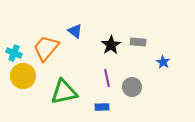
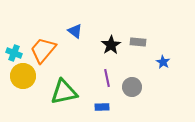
orange trapezoid: moved 3 px left, 2 px down
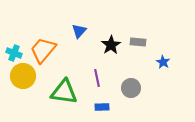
blue triangle: moved 4 px right; rotated 35 degrees clockwise
purple line: moved 10 px left
gray circle: moved 1 px left, 1 px down
green triangle: rotated 20 degrees clockwise
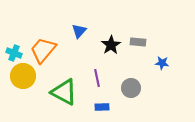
blue star: moved 1 px left, 1 px down; rotated 24 degrees counterclockwise
green triangle: rotated 20 degrees clockwise
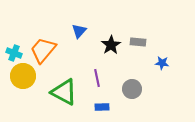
gray circle: moved 1 px right, 1 px down
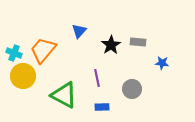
green triangle: moved 3 px down
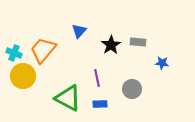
green triangle: moved 4 px right, 3 px down
blue rectangle: moved 2 px left, 3 px up
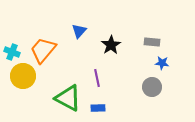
gray rectangle: moved 14 px right
cyan cross: moved 2 px left, 1 px up
gray circle: moved 20 px right, 2 px up
blue rectangle: moved 2 px left, 4 px down
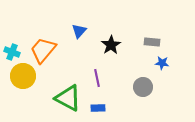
gray circle: moved 9 px left
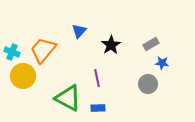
gray rectangle: moved 1 px left, 2 px down; rotated 35 degrees counterclockwise
gray circle: moved 5 px right, 3 px up
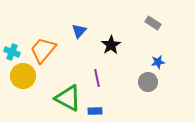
gray rectangle: moved 2 px right, 21 px up; rotated 63 degrees clockwise
blue star: moved 4 px left, 1 px up; rotated 16 degrees counterclockwise
gray circle: moved 2 px up
blue rectangle: moved 3 px left, 3 px down
